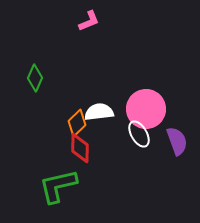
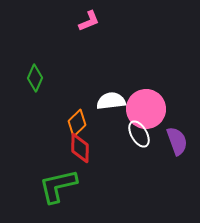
white semicircle: moved 12 px right, 11 px up
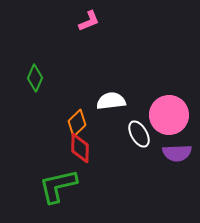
pink circle: moved 23 px right, 6 px down
purple semicircle: moved 12 px down; rotated 108 degrees clockwise
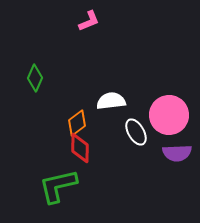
orange diamond: rotated 8 degrees clockwise
white ellipse: moved 3 px left, 2 px up
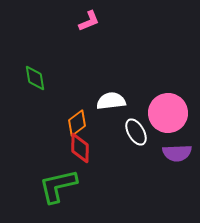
green diamond: rotated 32 degrees counterclockwise
pink circle: moved 1 px left, 2 px up
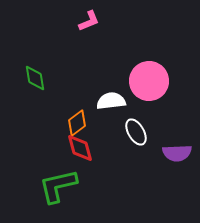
pink circle: moved 19 px left, 32 px up
red diamond: rotated 16 degrees counterclockwise
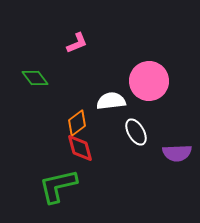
pink L-shape: moved 12 px left, 22 px down
green diamond: rotated 28 degrees counterclockwise
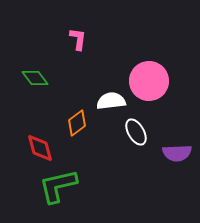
pink L-shape: moved 1 px right, 4 px up; rotated 60 degrees counterclockwise
red diamond: moved 40 px left
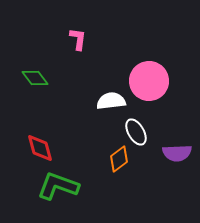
orange diamond: moved 42 px right, 36 px down
green L-shape: rotated 33 degrees clockwise
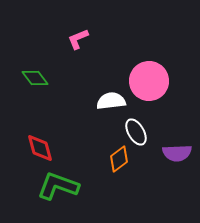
pink L-shape: rotated 120 degrees counterclockwise
